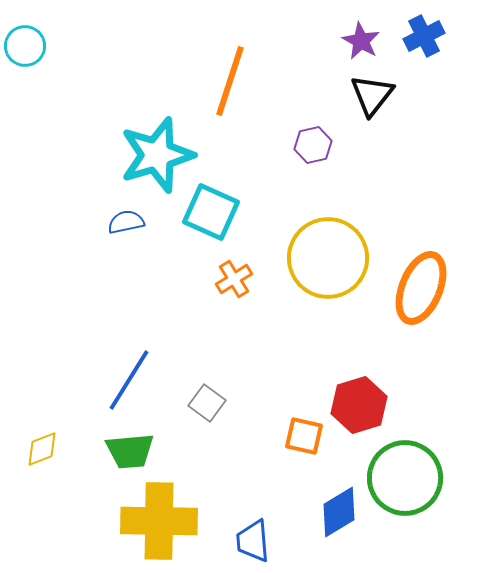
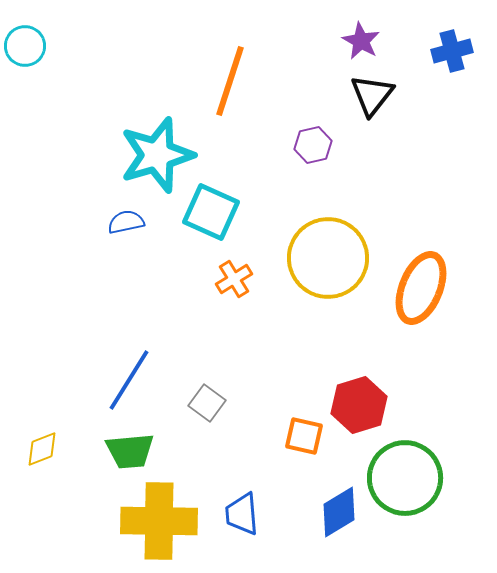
blue cross: moved 28 px right, 15 px down; rotated 12 degrees clockwise
blue trapezoid: moved 11 px left, 27 px up
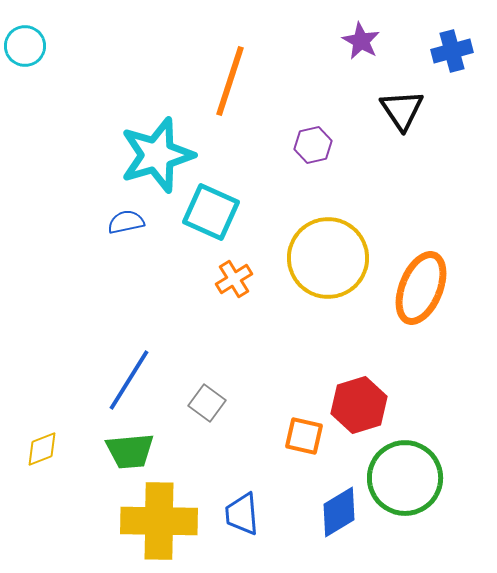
black triangle: moved 30 px right, 15 px down; rotated 12 degrees counterclockwise
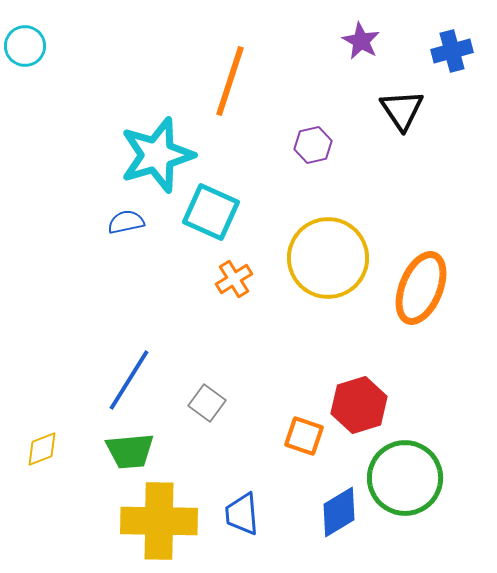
orange square: rotated 6 degrees clockwise
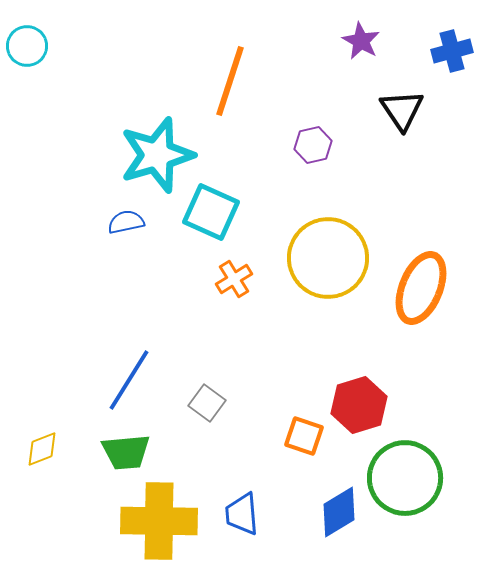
cyan circle: moved 2 px right
green trapezoid: moved 4 px left, 1 px down
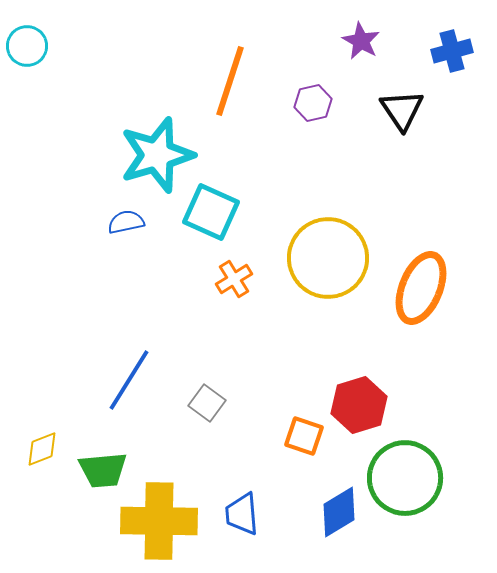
purple hexagon: moved 42 px up
green trapezoid: moved 23 px left, 18 px down
